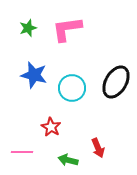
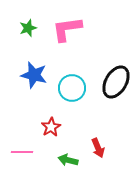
red star: rotated 12 degrees clockwise
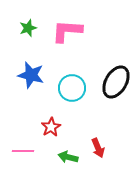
pink L-shape: moved 2 px down; rotated 12 degrees clockwise
blue star: moved 3 px left
pink line: moved 1 px right, 1 px up
green arrow: moved 3 px up
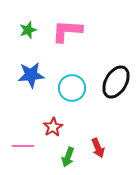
green star: moved 2 px down
blue star: rotated 20 degrees counterclockwise
red star: moved 2 px right
pink line: moved 5 px up
green arrow: rotated 84 degrees counterclockwise
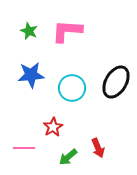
green star: moved 1 px right, 1 px down; rotated 30 degrees counterclockwise
pink line: moved 1 px right, 2 px down
green arrow: rotated 30 degrees clockwise
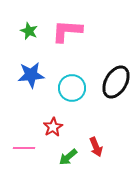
red arrow: moved 2 px left, 1 px up
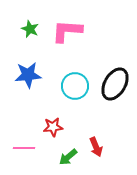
green star: moved 1 px right, 2 px up
blue star: moved 3 px left
black ellipse: moved 1 px left, 2 px down
cyan circle: moved 3 px right, 2 px up
red star: rotated 24 degrees clockwise
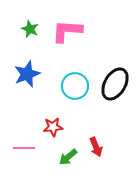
blue star: moved 1 px left, 1 px up; rotated 16 degrees counterclockwise
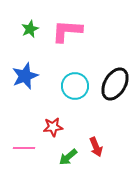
green star: rotated 24 degrees clockwise
blue star: moved 2 px left, 2 px down
